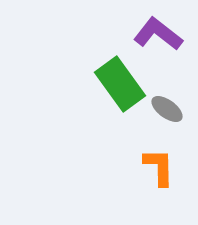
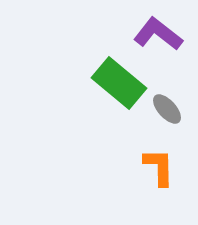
green rectangle: moved 1 px left, 1 px up; rotated 14 degrees counterclockwise
gray ellipse: rotated 12 degrees clockwise
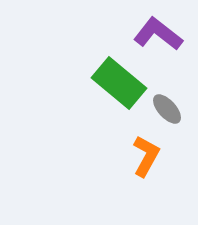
orange L-shape: moved 13 px left, 11 px up; rotated 30 degrees clockwise
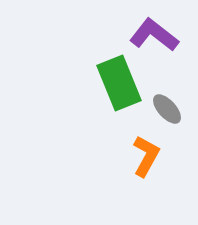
purple L-shape: moved 4 px left, 1 px down
green rectangle: rotated 28 degrees clockwise
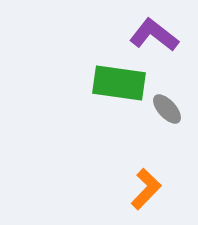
green rectangle: rotated 60 degrees counterclockwise
orange L-shape: moved 33 px down; rotated 15 degrees clockwise
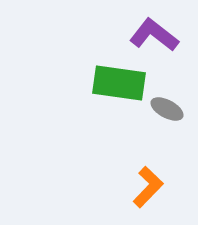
gray ellipse: rotated 20 degrees counterclockwise
orange L-shape: moved 2 px right, 2 px up
